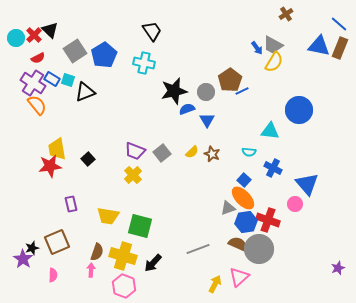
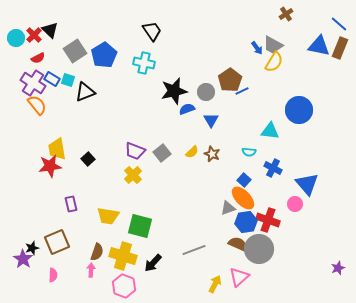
blue triangle at (207, 120): moved 4 px right
gray line at (198, 249): moved 4 px left, 1 px down
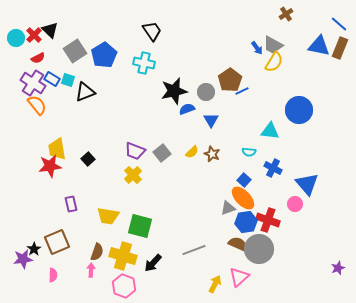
black star at (32, 248): moved 2 px right, 1 px down; rotated 16 degrees counterclockwise
purple star at (23, 259): rotated 30 degrees clockwise
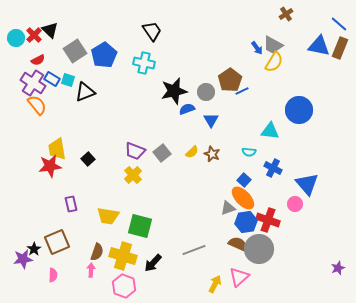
red semicircle at (38, 58): moved 2 px down
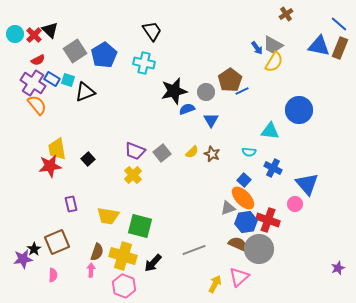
cyan circle at (16, 38): moved 1 px left, 4 px up
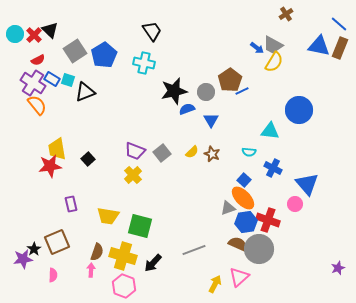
blue arrow at (257, 48): rotated 16 degrees counterclockwise
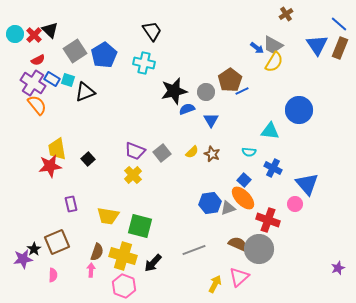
blue triangle at (319, 46): moved 2 px left, 1 px up; rotated 45 degrees clockwise
blue hexagon at (246, 222): moved 36 px left, 19 px up
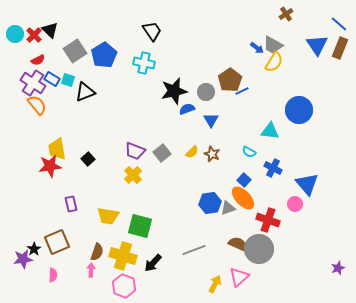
cyan semicircle at (249, 152): rotated 24 degrees clockwise
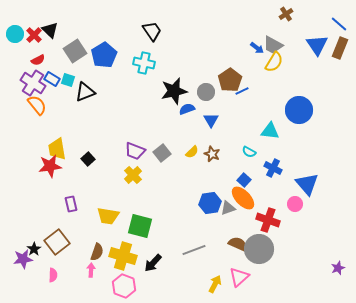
brown square at (57, 242): rotated 15 degrees counterclockwise
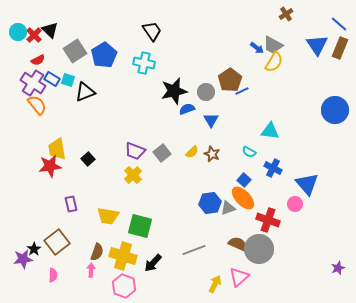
cyan circle at (15, 34): moved 3 px right, 2 px up
blue circle at (299, 110): moved 36 px right
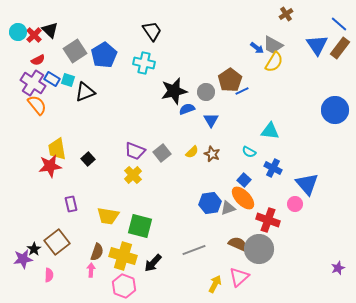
brown rectangle at (340, 48): rotated 15 degrees clockwise
pink semicircle at (53, 275): moved 4 px left
